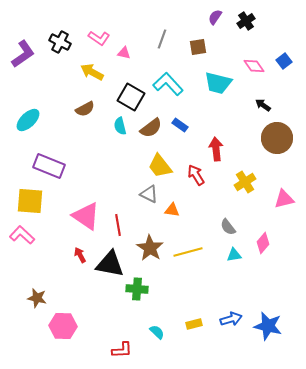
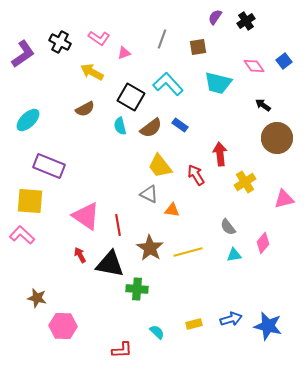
pink triangle at (124, 53): rotated 32 degrees counterclockwise
red arrow at (216, 149): moved 4 px right, 5 px down
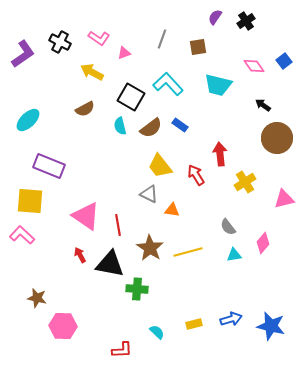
cyan trapezoid at (218, 83): moved 2 px down
blue star at (268, 326): moved 3 px right
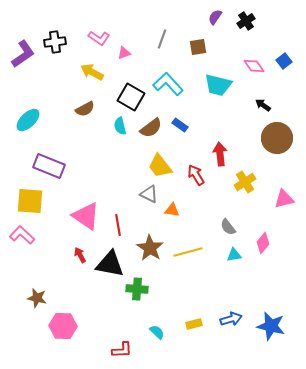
black cross at (60, 42): moved 5 px left; rotated 35 degrees counterclockwise
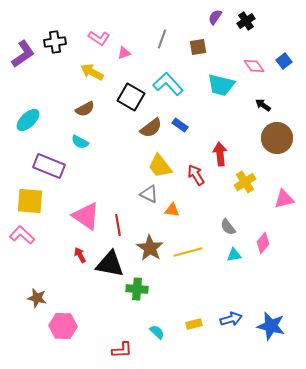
cyan trapezoid at (218, 85): moved 3 px right
cyan semicircle at (120, 126): moved 40 px left, 16 px down; rotated 48 degrees counterclockwise
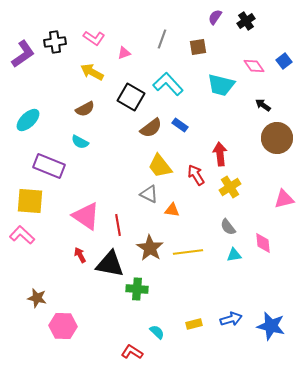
pink L-shape at (99, 38): moved 5 px left
yellow cross at (245, 182): moved 15 px left, 5 px down
pink diamond at (263, 243): rotated 45 degrees counterclockwise
yellow line at (188, 252): rotated 8 degrees clockwise
red L-shape at (122, 350): moved 10 px right, 2 px down; rotated 145 degrees counterclockwise
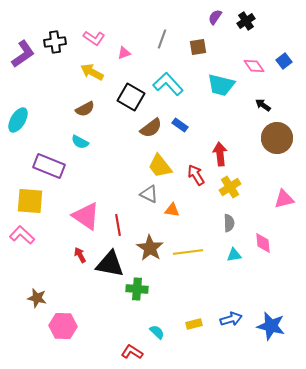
cyan ellipse at (28, 120): moved 10 px left; rotated 15 degrees counterclockwise
gray semicircle at (228, 227): moved 1 px right, 4 px up; rotated 144 degrees counterclockwise
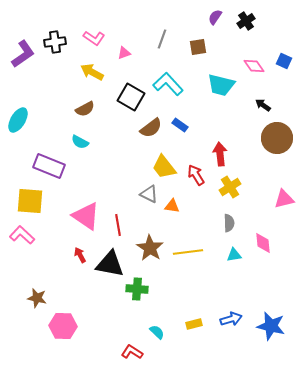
blue square at (284, 61): rotated 28 degrees counterclockwise
yellow trapezoid at (160, 166): moved 4 px right, 1 px down
orange triangle at (172, 210): moved 4 px up
